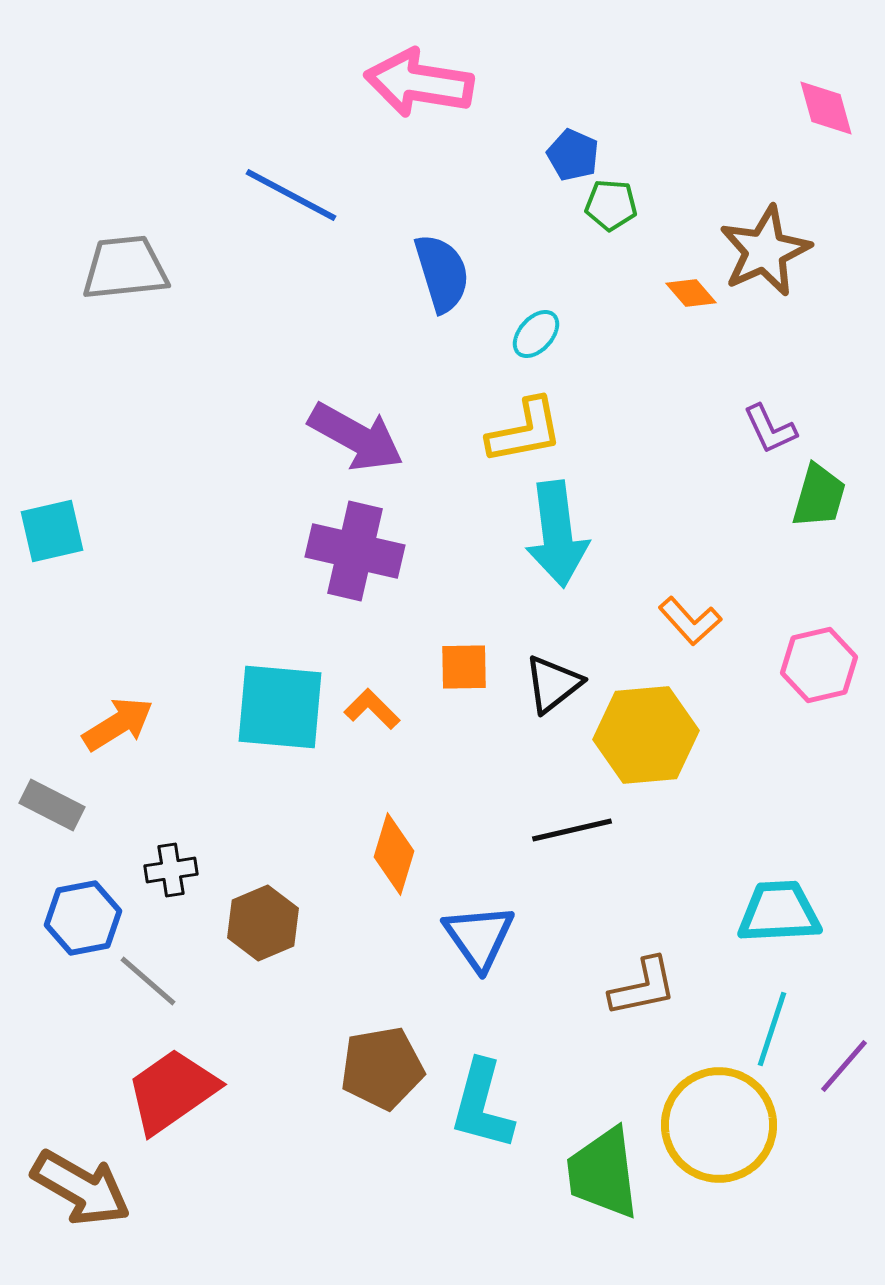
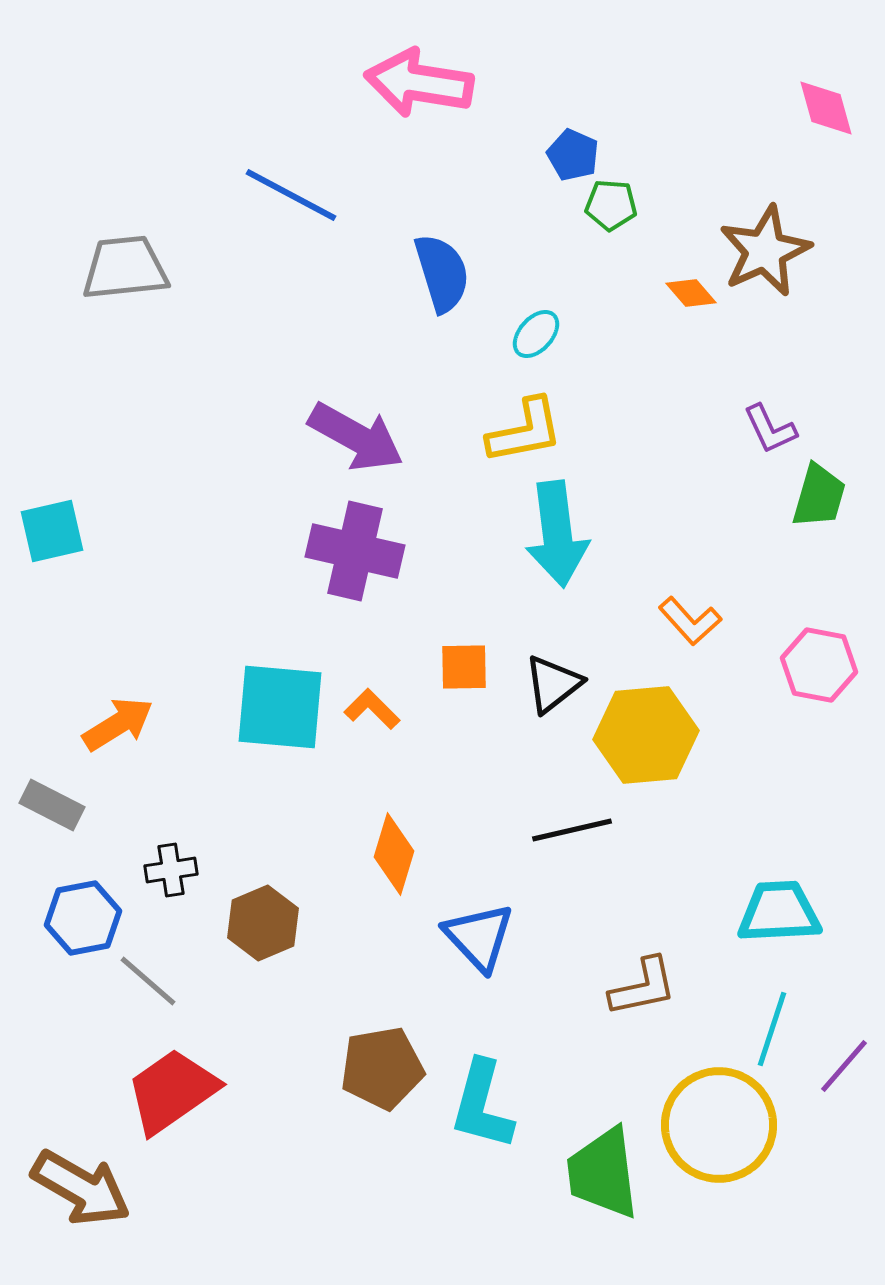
pink hexagon at (819, 665): rotated 24 degrees clockwise
blue triangle at (479, 937): rotated 8 degrees counterclockwise
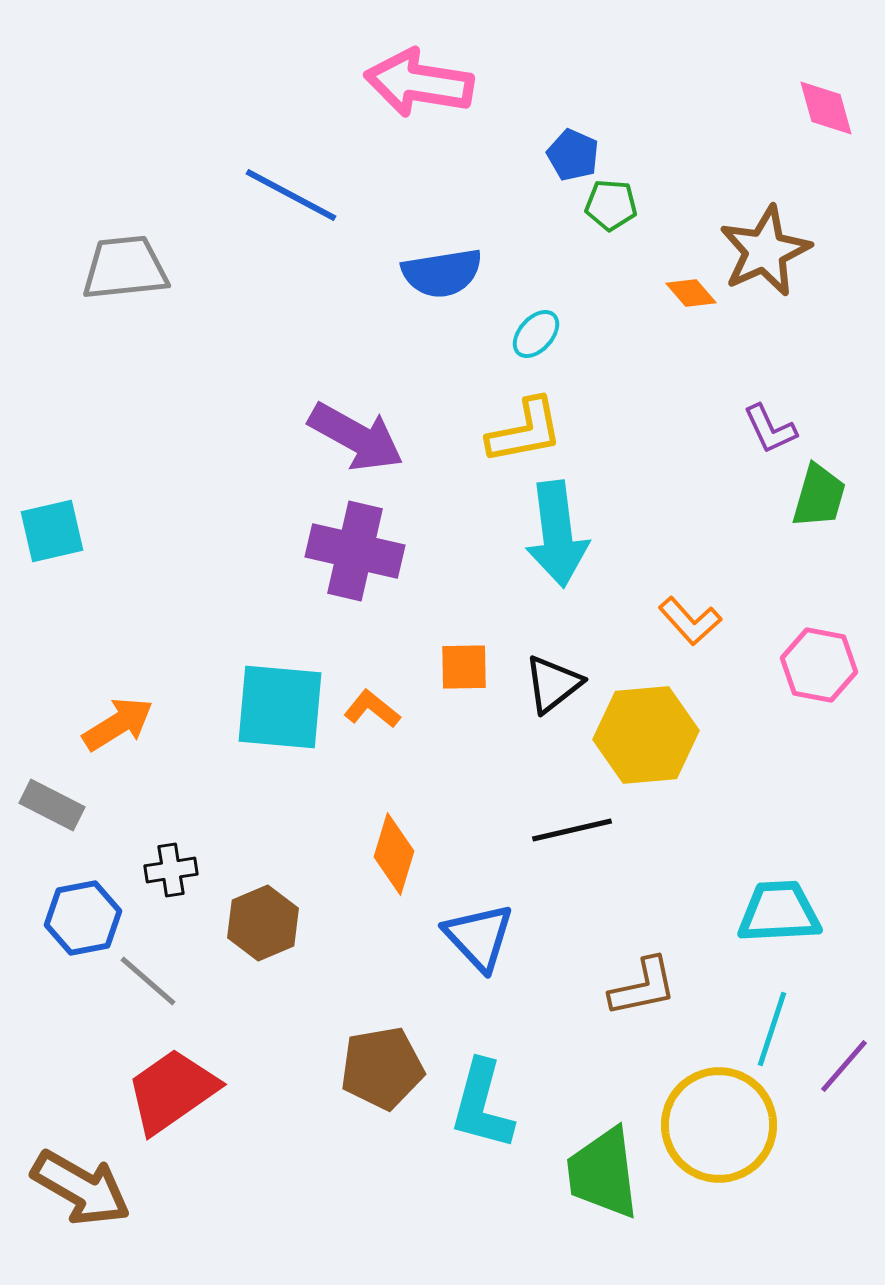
blue semicircle at (442, 273): rotated 98 degrees clockwise
orange L-shape at (372, 709): rotated 6 degrees counterclockwise
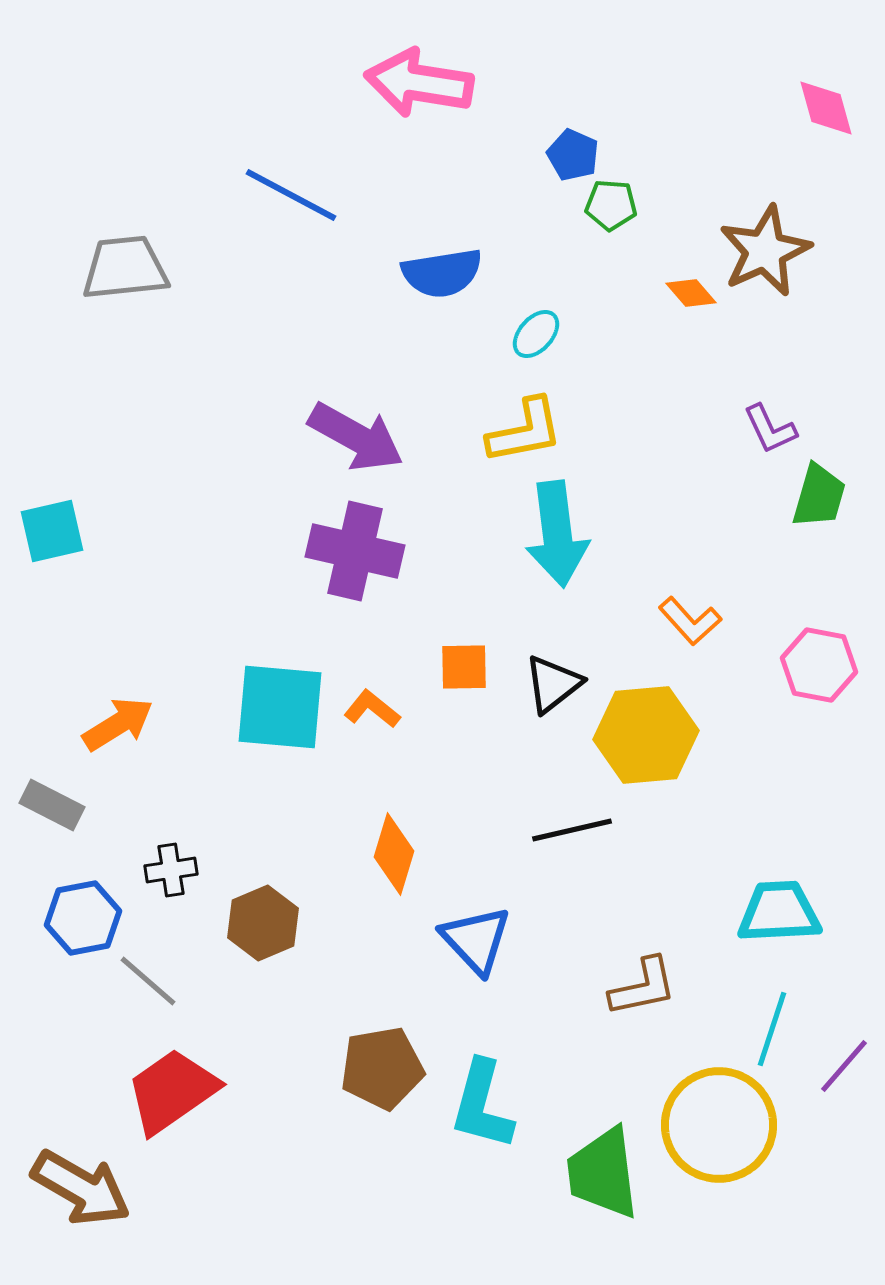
blue triangle at (479, 937): moved 3 px left, 3 px down
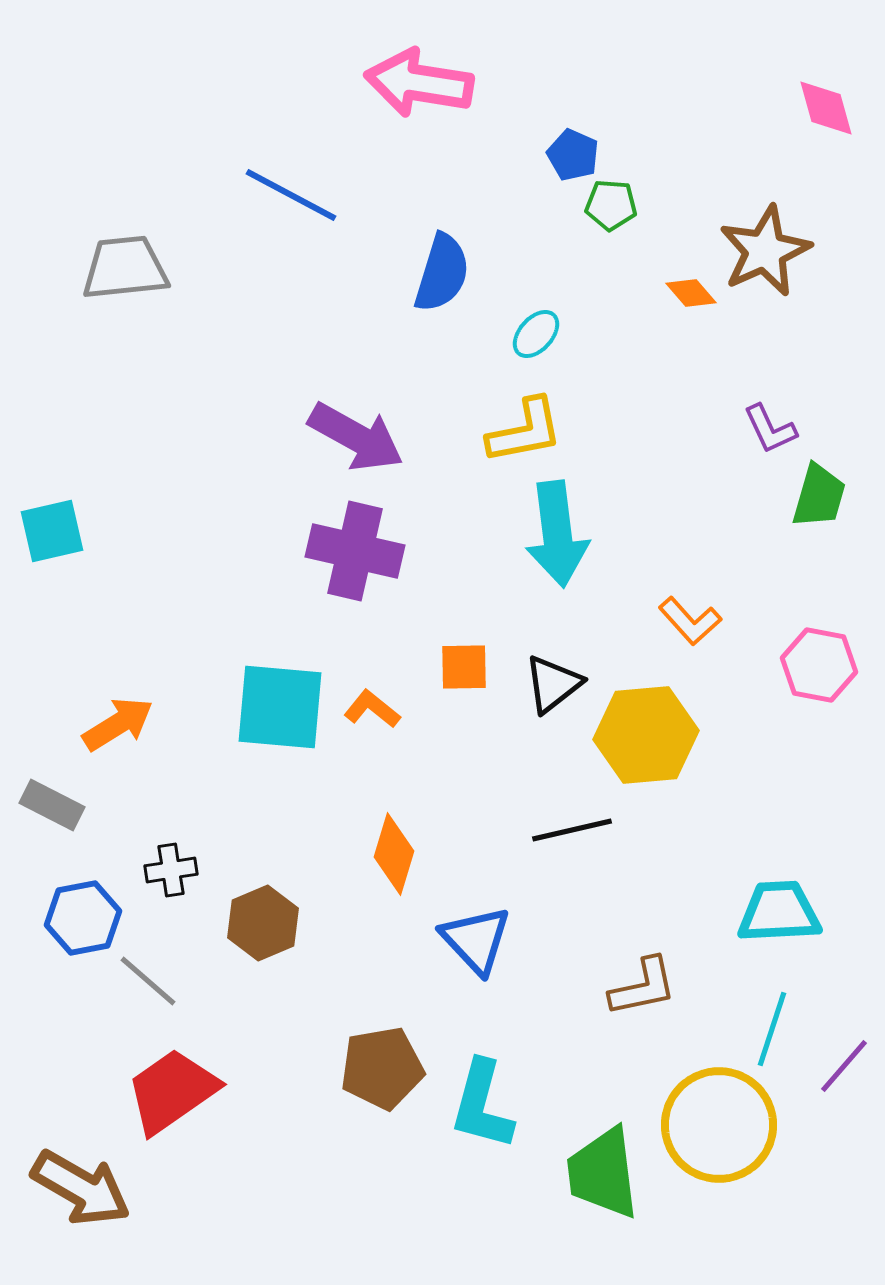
blue semicircle at (442, 273): rotated 64 degrees counterclockwise
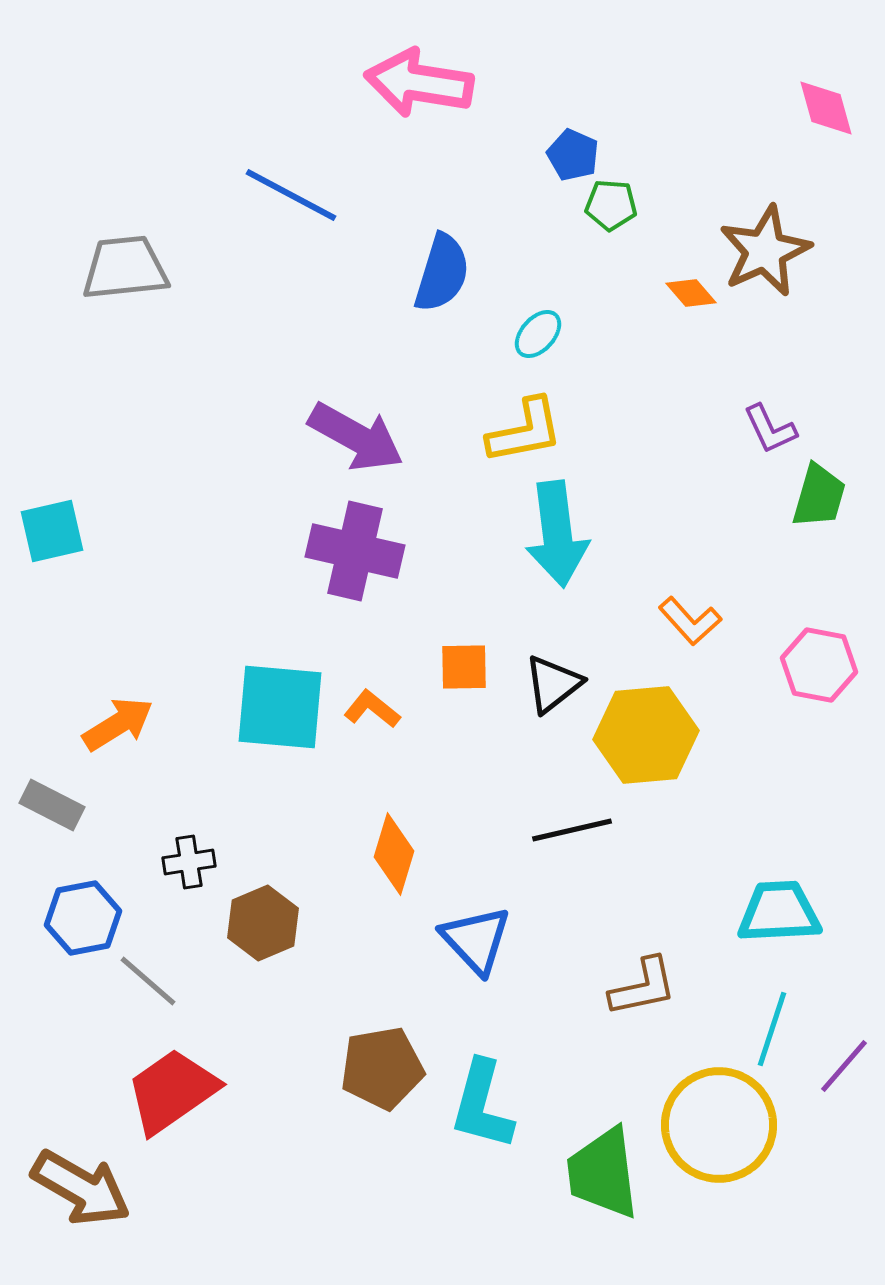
cyan ellipse at (536, 334): moved 2 px right
black cross at (171, 870): moved 18 px right, 8 px up
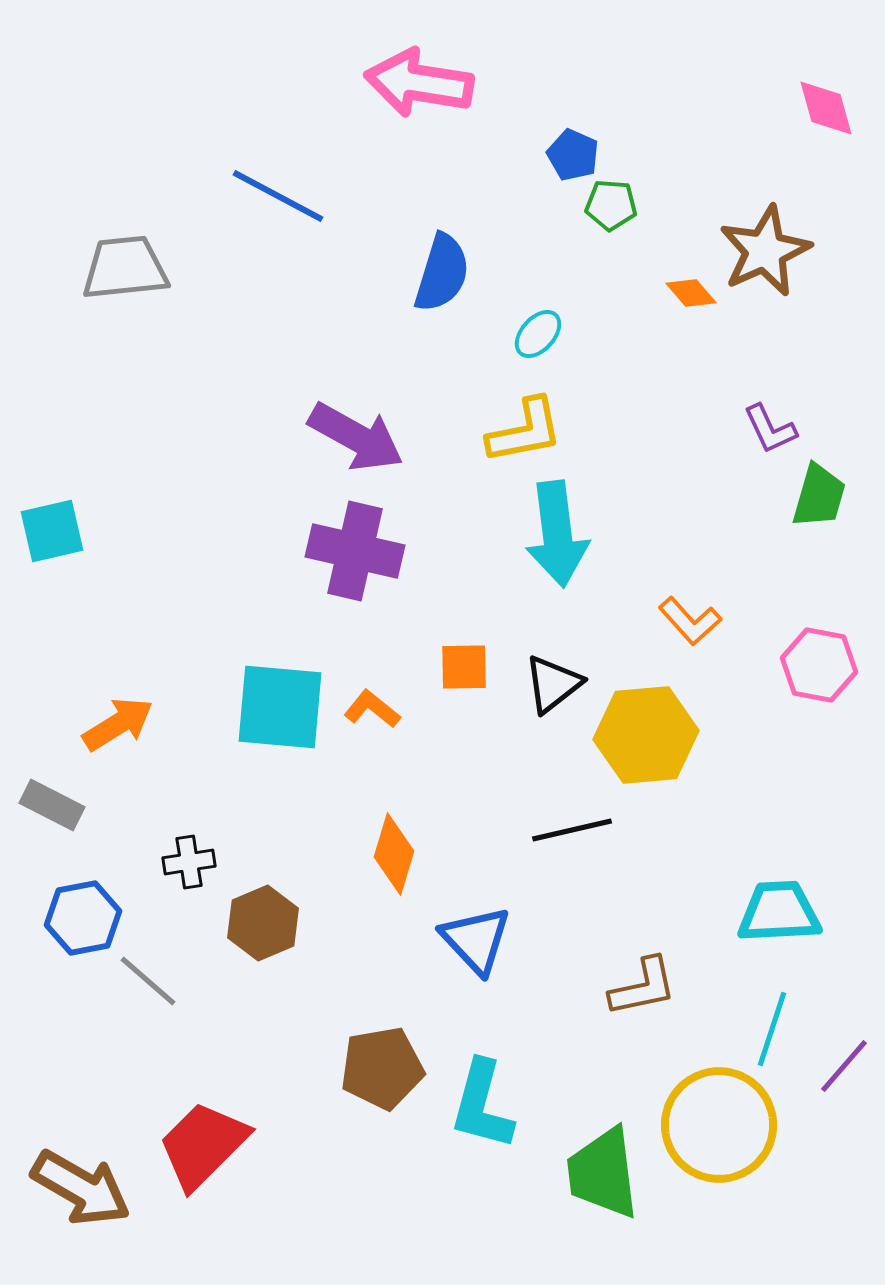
blue line at (291, 195): moved 13 px left, 1 px down
red trapezoid at (172, 1091): moved 31 px right, 54 px down; rotated 10 degrees counterclockwise
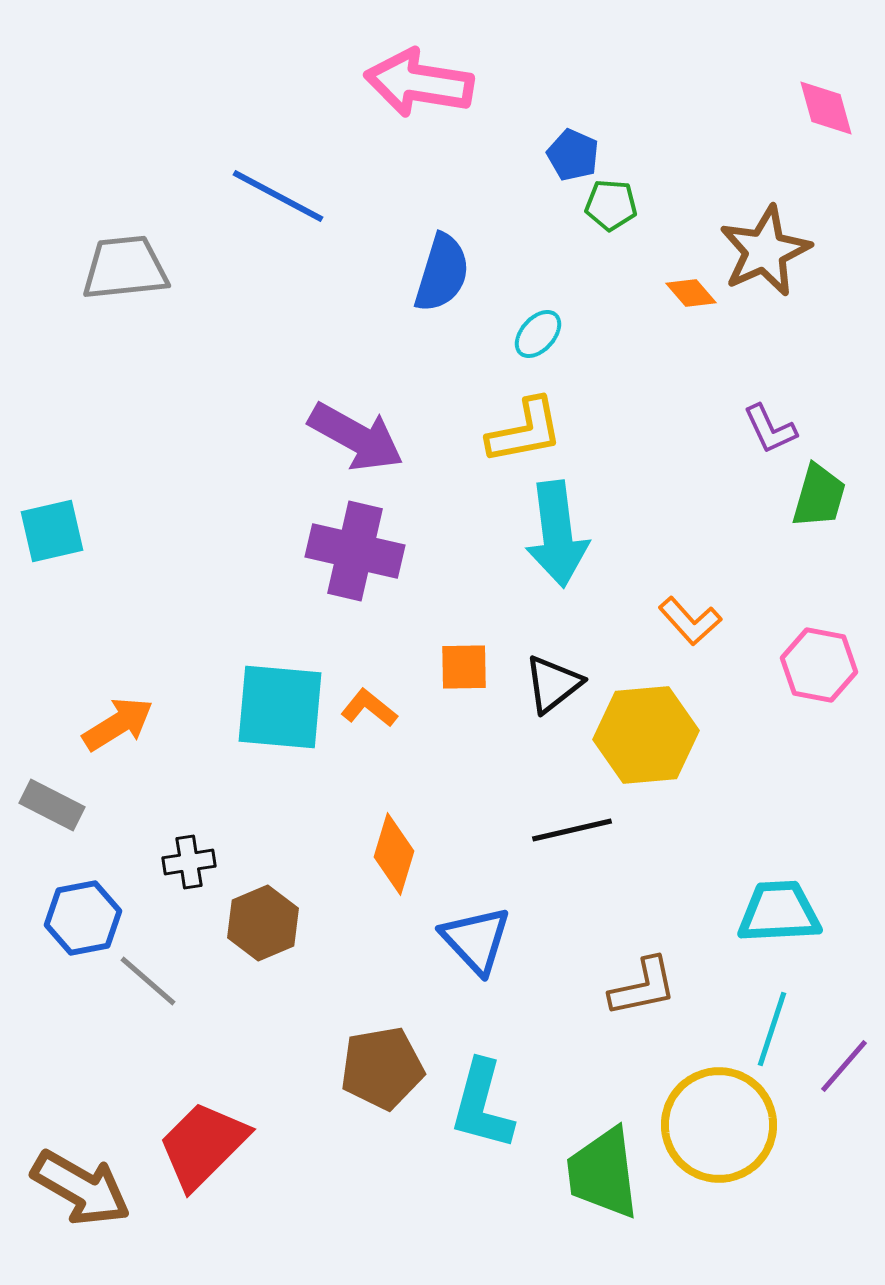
orange L-shape at (372, 709): moved 3 px left, 1 px up
